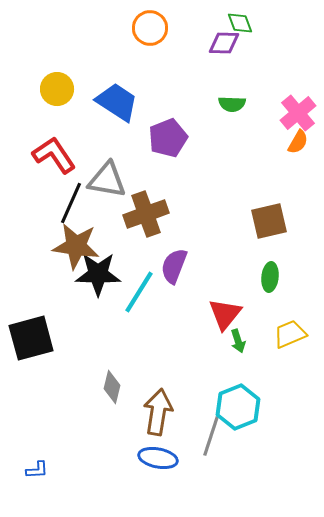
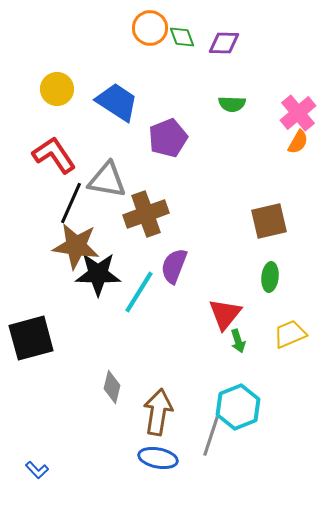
green diamond: moved 58 px left, 14 px down
blue L-shape: rotated 50 degrees clockwise
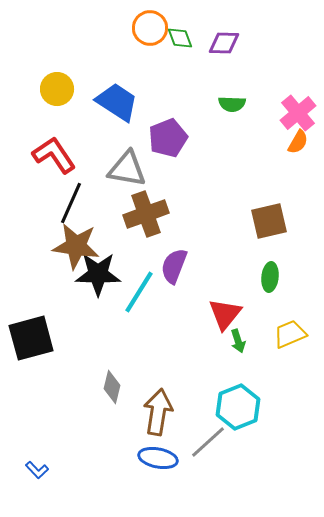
green diamond: moved 2 px left, 1 px down
gray triangle: moved 20 px right, 11 px up
gray line: moved 3 px left, 6 px down; rotated 30 degrees clockwise
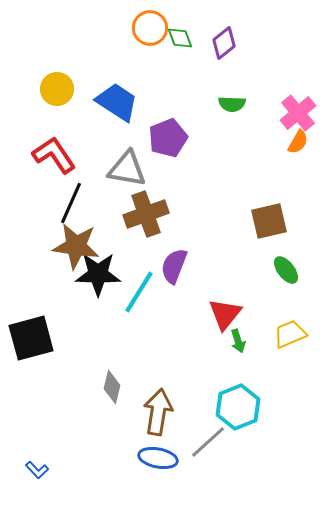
purple diamond: rotated 40 degrees counterclockwise
green ellipse: moved 16 px right, 7 px up; rotated 44 degrees counterclockwise
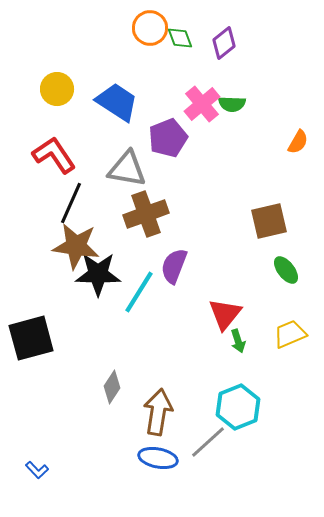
pink cross: moved 96 px left, 9 px up
gray diamond: rotated 20 degrees clockwise
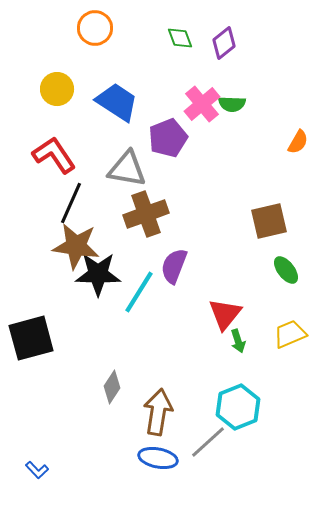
orange circle: moved 55 px left
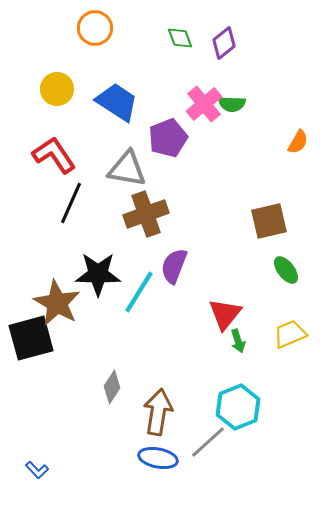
pink cross: moved 2 px right
brown star: moved 19 px left, 57 px down; rotated 21 degrees clockwise
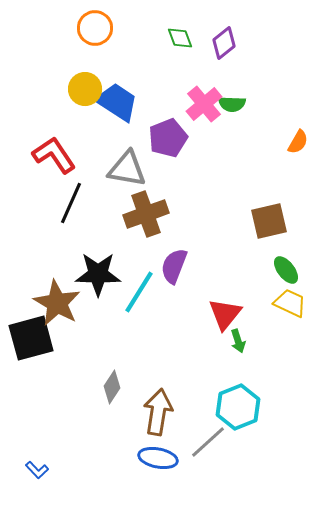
yellow circle: moved 28 px right
yellow trapezoid: moved 31 px up; rotated 48 degrees clockwise
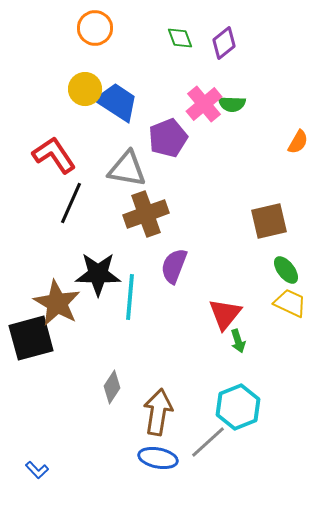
cyan line: moved 9 px left, 5 px down; rotated 27 degrees counterclockwise
